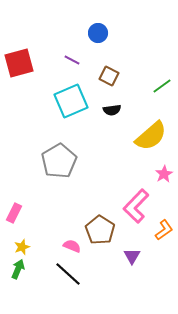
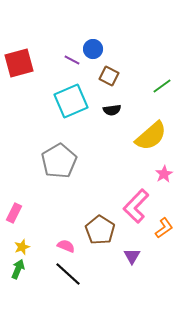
blue circle: moved 5 px left, 16 px down
orange L-shape: moved 2 px up
pink semicircle: moved 6 px left
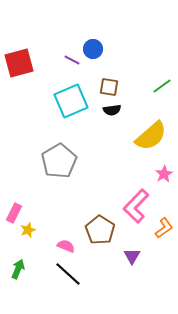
brown square: moved 11 px down; rotated 18 degrees counterclockwise
yellow star: moved 6 px right, 17 px up
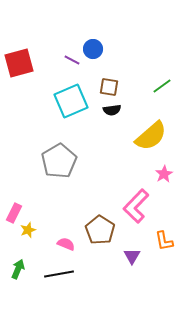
orange L-shape: moved 13 px down; rotated 115 degrees clockwise
pink semicircle: moved 2 px up
black line: moved 9 px left; rotated 52 degrees counterclockwise
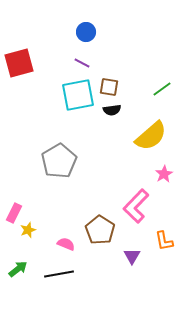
blue circle: moved 7 px left, 17 px up
purple line: moved 10 px right, 3 px down
green line: moved 3 px down
cyan square: moved 7 px right, 6 px up; rotated 12 degrees clockwise
green arrow: rotated 30 degrees clockwise
